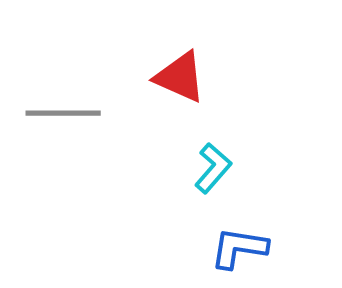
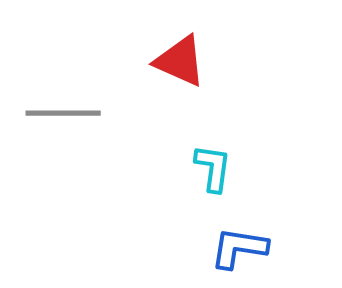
red triangle: moved 16 px up
cyan L-shape: rotated 33 degrees counterclockwise
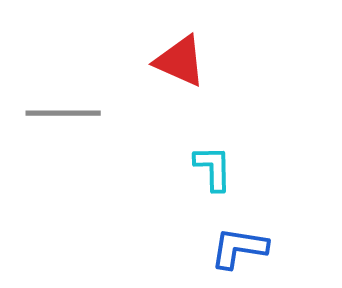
cyan L-shape: rotated 9 degrees counterclockwise
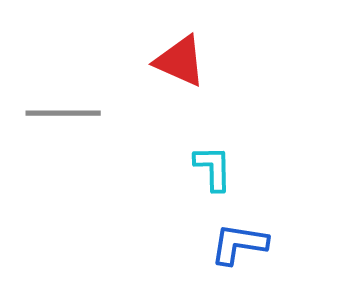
blue L-shape: moved 4 px up
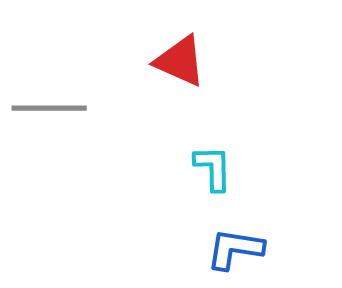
gray line: moved 14 px left, 5 px up
blue L-shape: moved 4 px left, 5 px down
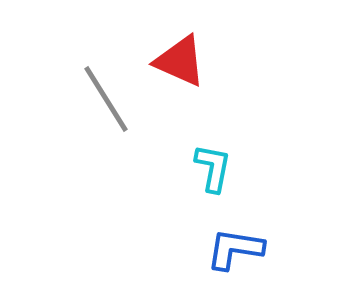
gray line: moved 57 px right, 9 px up; rotated 58 degrees clockwise
cyan L-shape: rotated 12 degrees clockwise
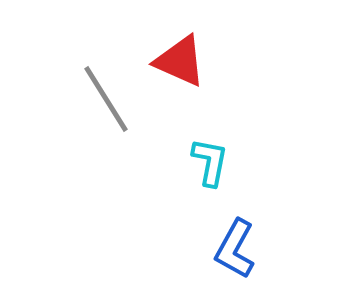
cyan L-shape: moved 3 px left, 6 px up
blue L-shape: rotated 70 degrees counterclockwise
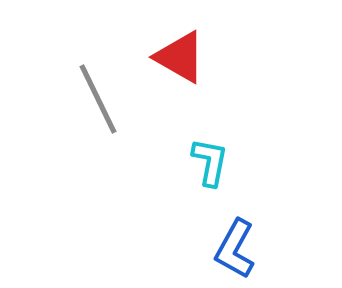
red triangle: moved 4 px up; rotated 6 degrees clockwise
gray line: moved 8 px left; rotated 6 degrees clockwise
